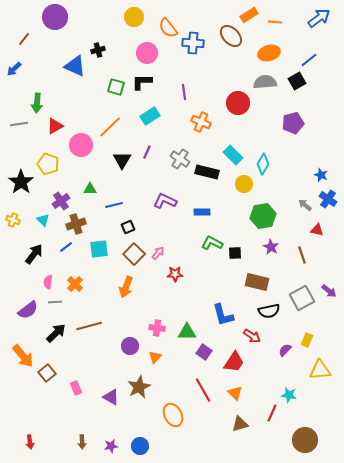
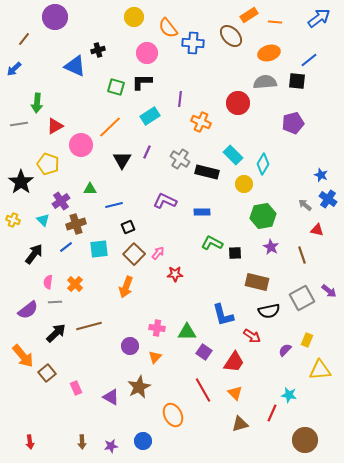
black square at (297, 81): rotated 36 degrees clockwise
purple line at (184, 92): moved 4 px left, 7 px down; rotated 14 degrees clockwise
blue circle at (140, 446): moved 3 px right, 5 px up
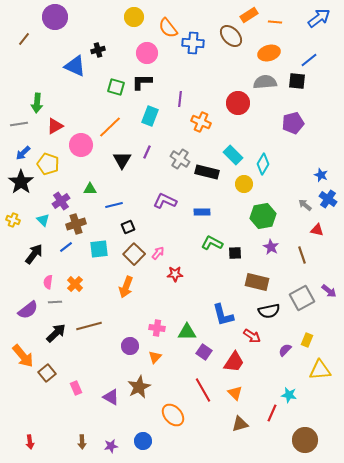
blue arrow at (14, 69): moved 9 px right, 84 px down
cyan rectangle at (150, 116): rotated 36 degrees counterclockwise
orange ellipse at (173, 415): rotated 15 degrees counterclockwise
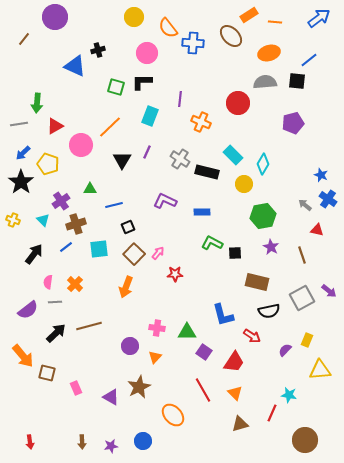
brown square at (47, 373): rotated 36 degrees counterclockwise
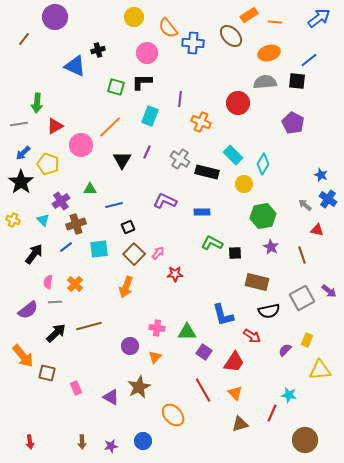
purple pentagon at (293, 123): rotated 30 degrees counterclockwise
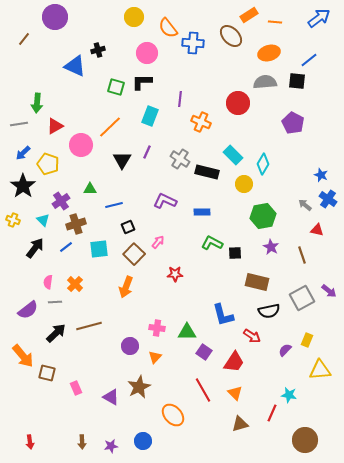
black star at (21, 182): moved 2 px right, 4 px down
pink arrow at (158, 253): moved 11 px up
black arrow at (34, 254): moved 1 px right, 6 px up
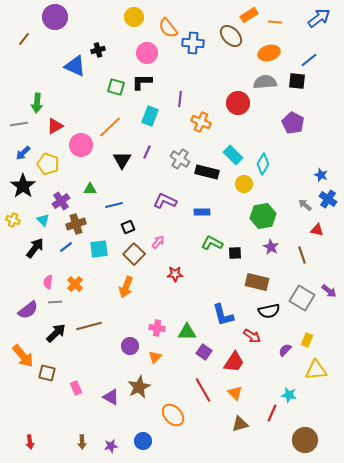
gray square at (302, 298): rotated 30 degrees counterclockwise
yellow triangle at (320, 370): moved 4 px left
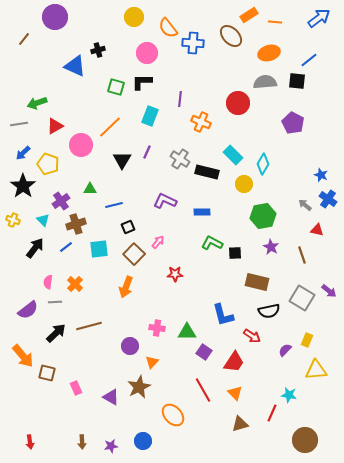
green arrow at (37, 103): rotated 66 degrees clockwise
orange triangle at (155, 357): moved 3 px left, 5 px down
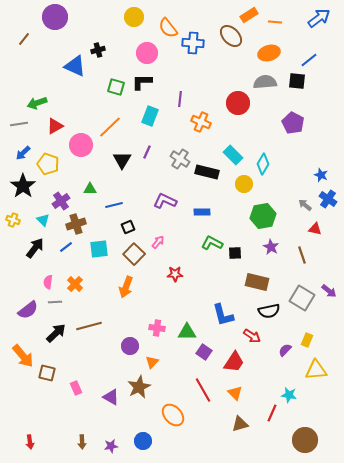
red triangle at (317, 230): moved 2 px left, 1 px up
